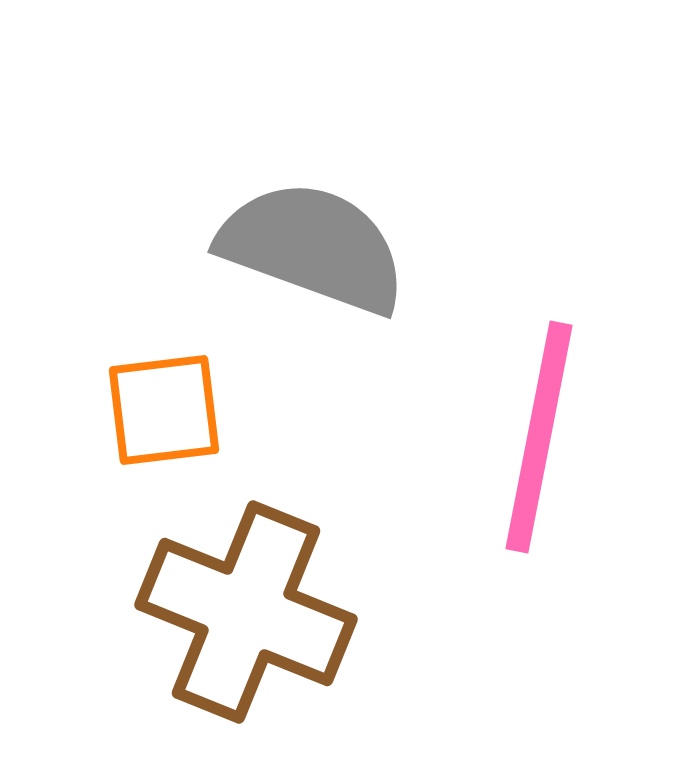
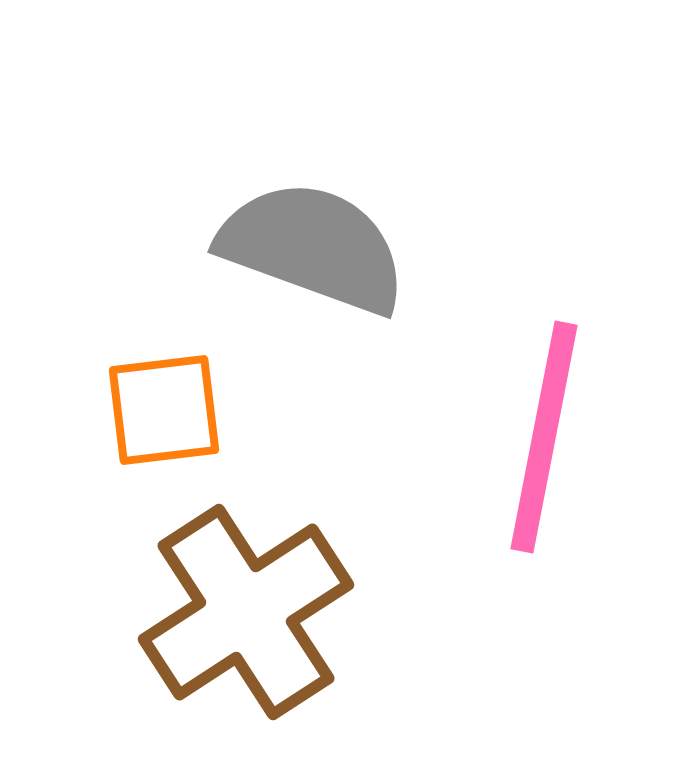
pink line: moved 5 px right
brown cross: rotated 35 degrees clockwise
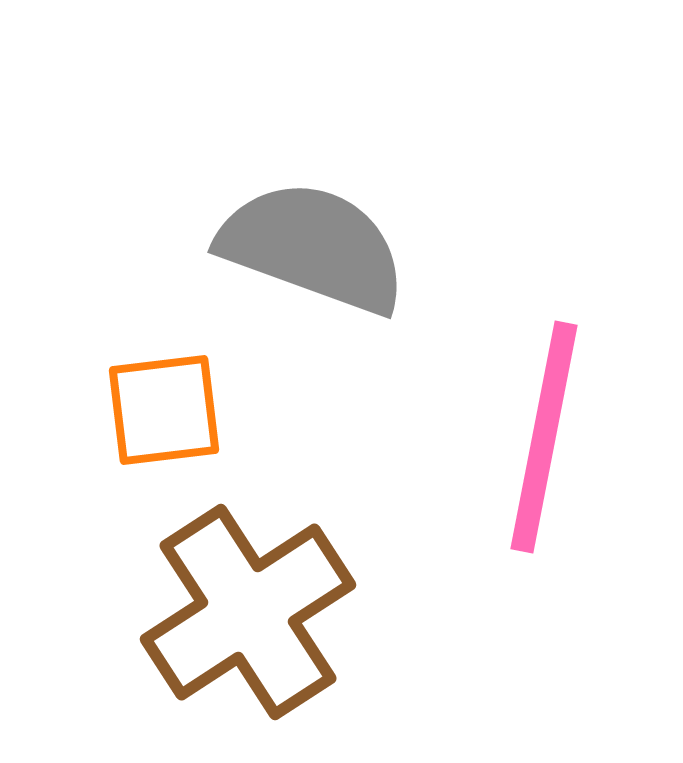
brown cross: moved 2 px right
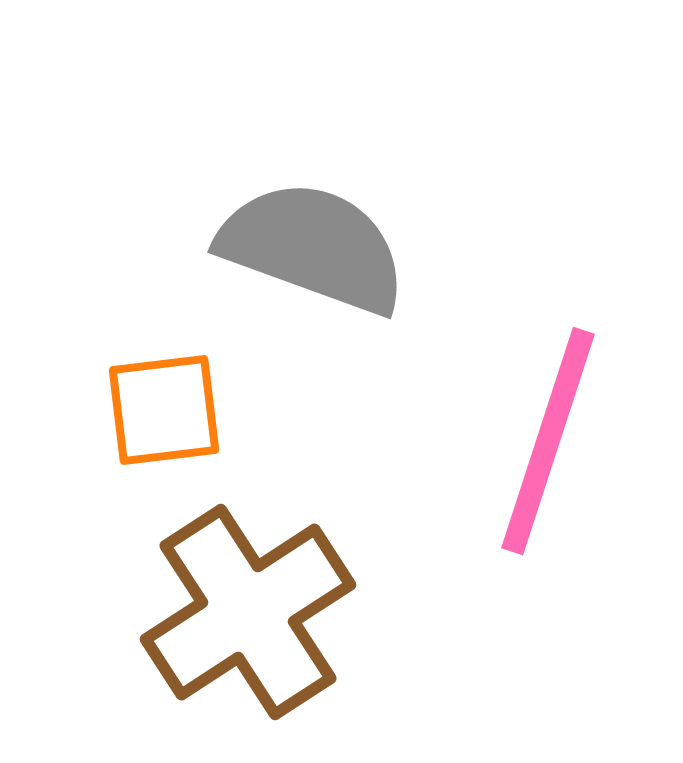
pink line: moved 4 px right, 4 px down; rotated 7 degrees clockwise
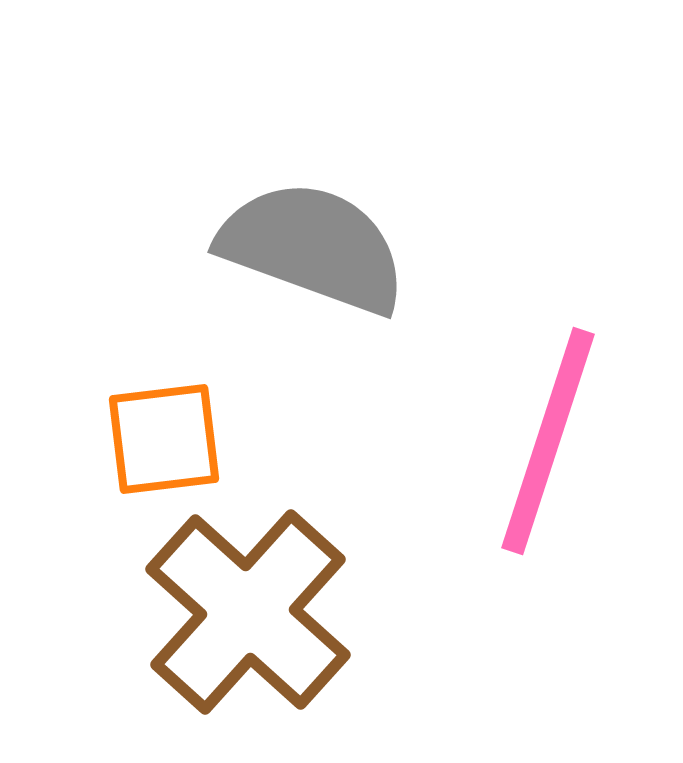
orange square: moved 29 px down
brown cross: rotated 15 degrees counterclockwise
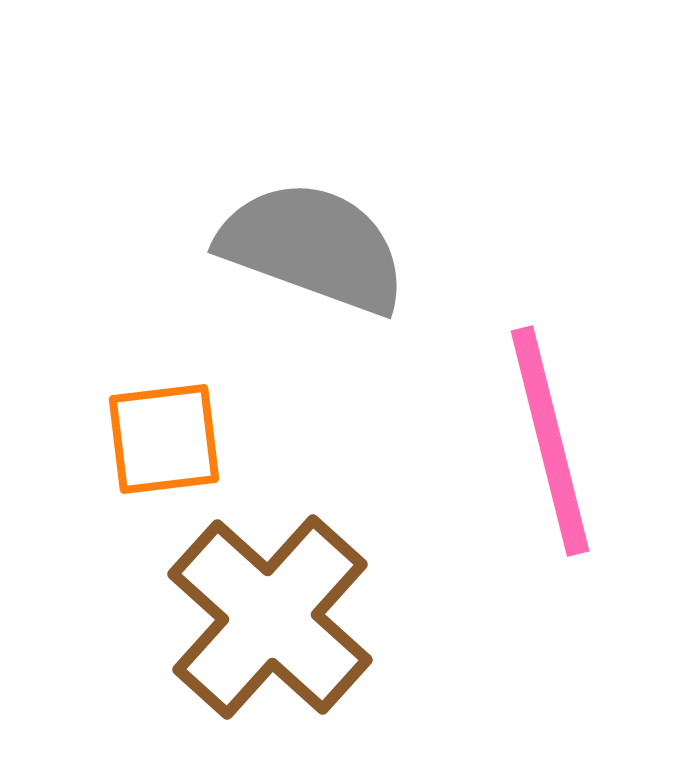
pink line: moved 2 px right; rotated 32 degrees counterclockwise
brown cross: moved 22 px right, 5 px down
